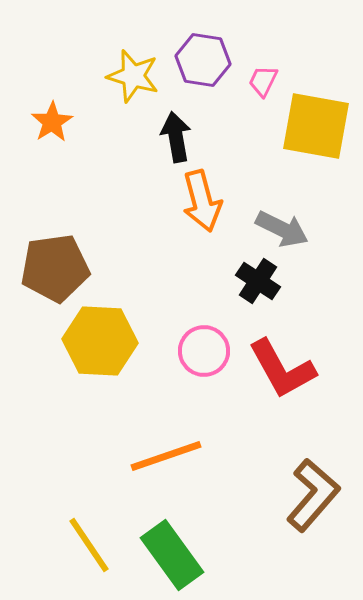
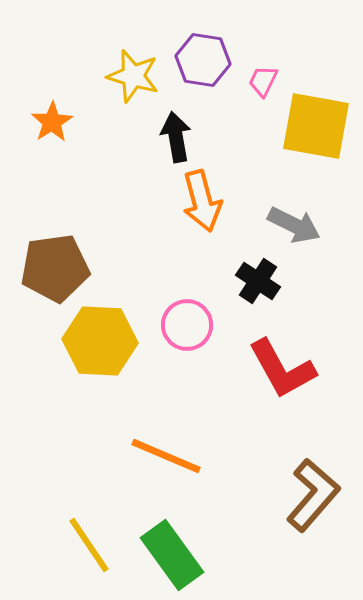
gray arrow: moved 12 px right, 4 px up
pink circle: moved 17 px left, 26 px up
orange line: rotated 42 degrees clockwise
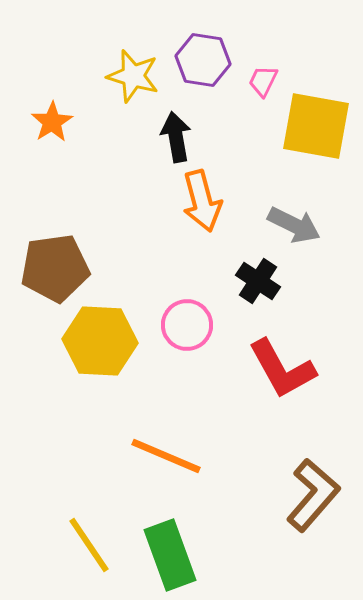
green rectangle: moved 2 px left; rotated 16 degrees clockwise
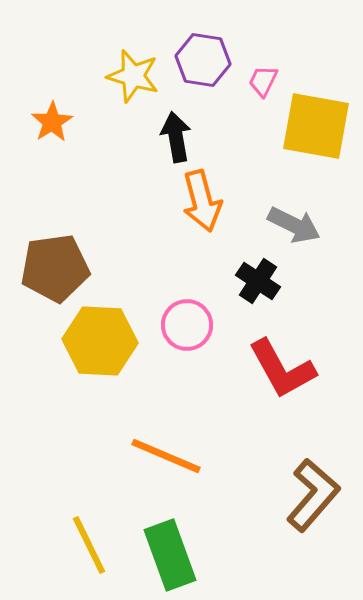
yellow line: rotated 8 degrees clockwise
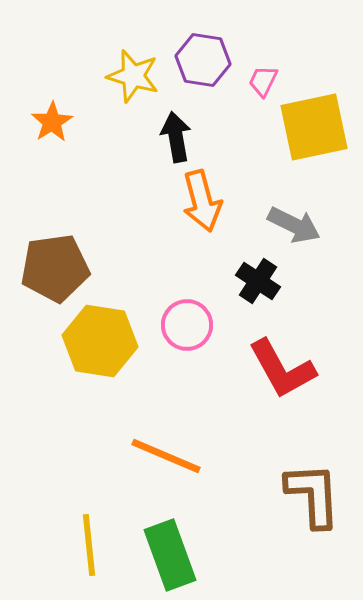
yellow square: moved 2 px left, 1 px down; rotated 22 degrees counterclockwise
yellow hexagon: rotated 6 degrees clockwise
brown L-shape: rotated 44 degrees counterclockwise
yellow line: rotated 20 degrees clockwise
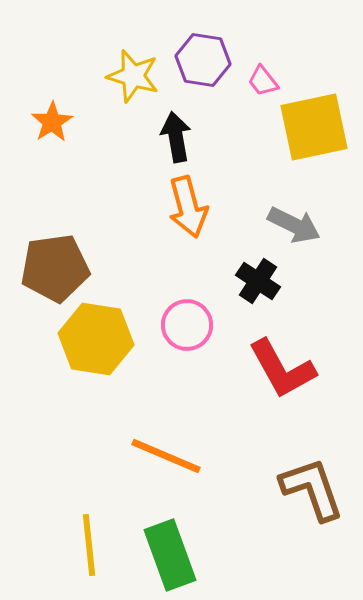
pink trapezoid: rotated 64 degrees counterclockwise
orange arrow: moved 14 px left, 6 px down
yellow hexagon: moved 4 px left, 2 px up
brown L-shape: moved 1 px left, 6 px up; rotated 16 degrees counterclockwise
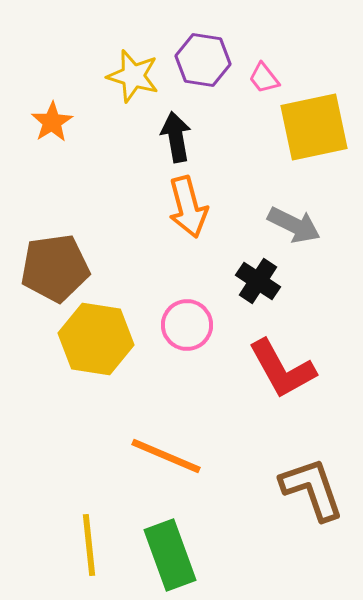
pink trapezoid: moved 1 px right, 3 px up
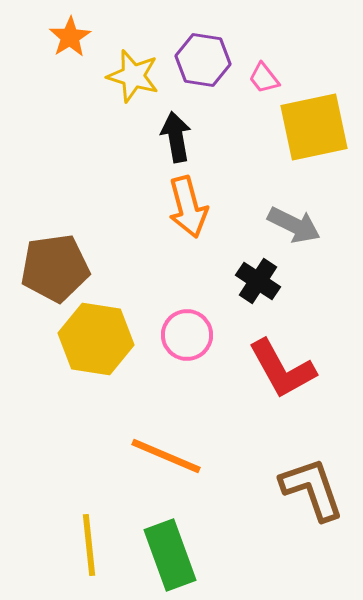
orange star: moved 18 px right, 85 px up
pink circle: moved 10 px down
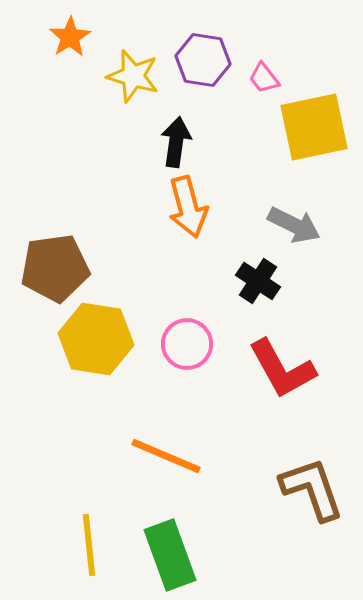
black arrow: moved 5 px down; rotated 18 degrees clockwise
pink circle: moved 9 px down
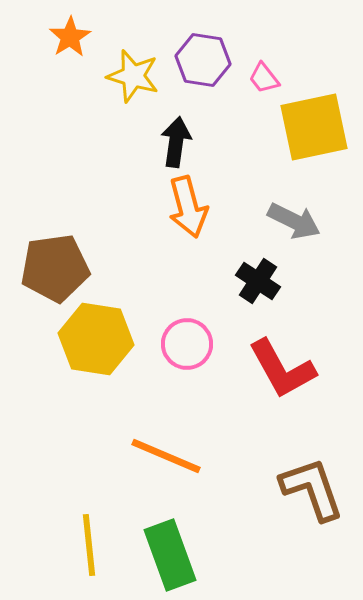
gray arrow: moved 4 px up
